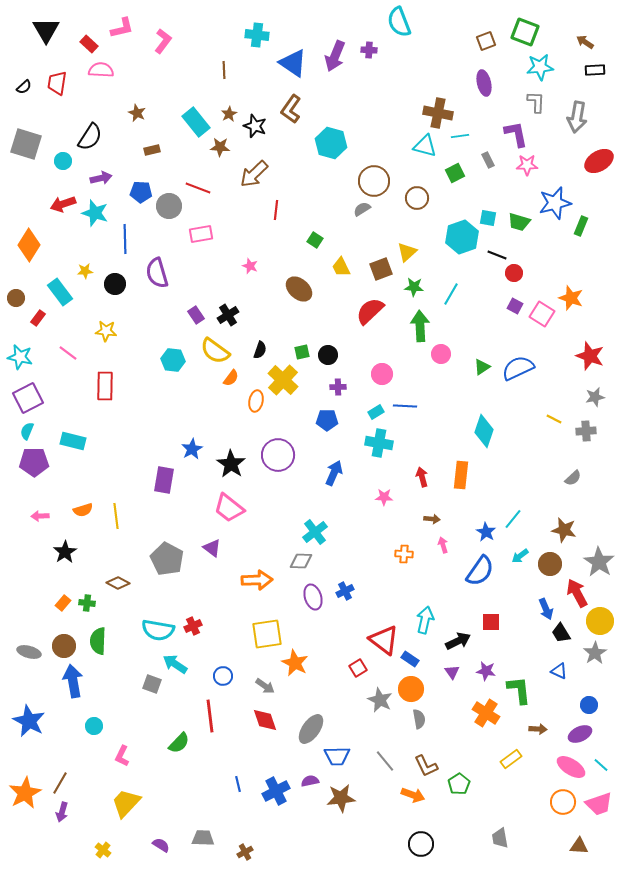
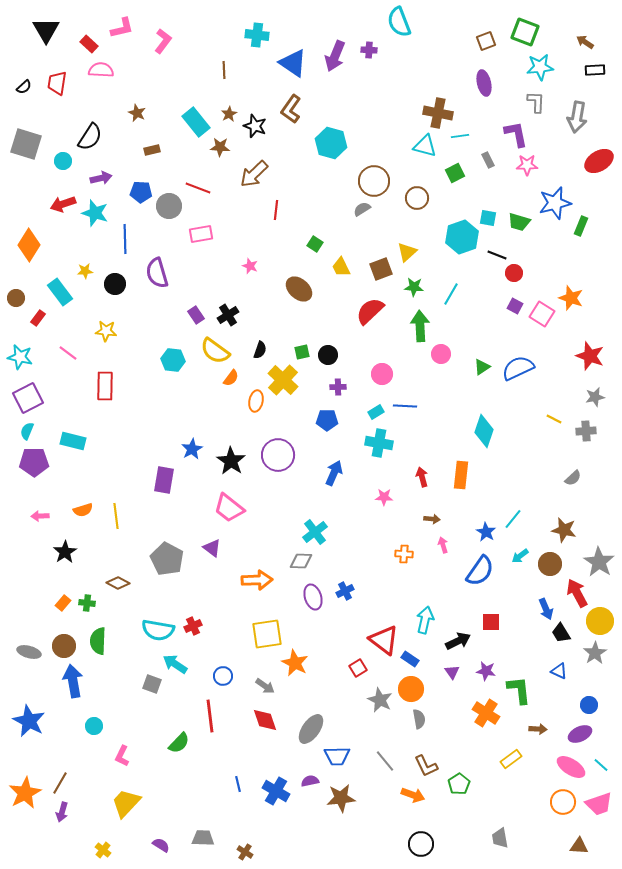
green square at (315, 240): moved 4 px down
black star at (231, 464): moved 3 px up
blue cross at (276, 791): rotated 32 degrees counterclockwise
brown cross at (245, 852): rotated 28 degrees counterclockwise
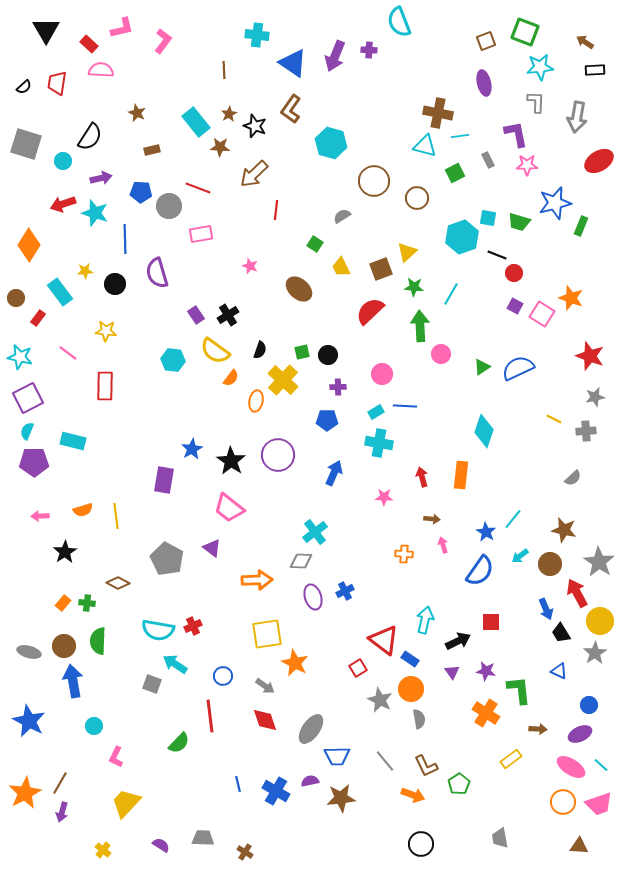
gray semicircle at (362, 209): moved 20 px left, 7 px down
pink L-shape at (122, 756): moved 6 px left, 1 px down
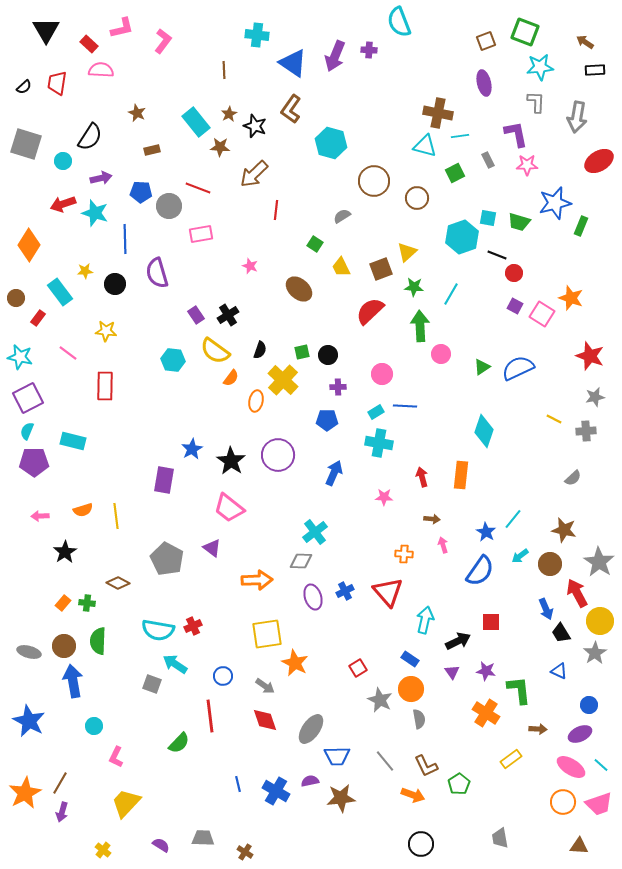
red triangle at (384, 640): moved 4 px right, 48 px up; rotated 12 degrees clockwise
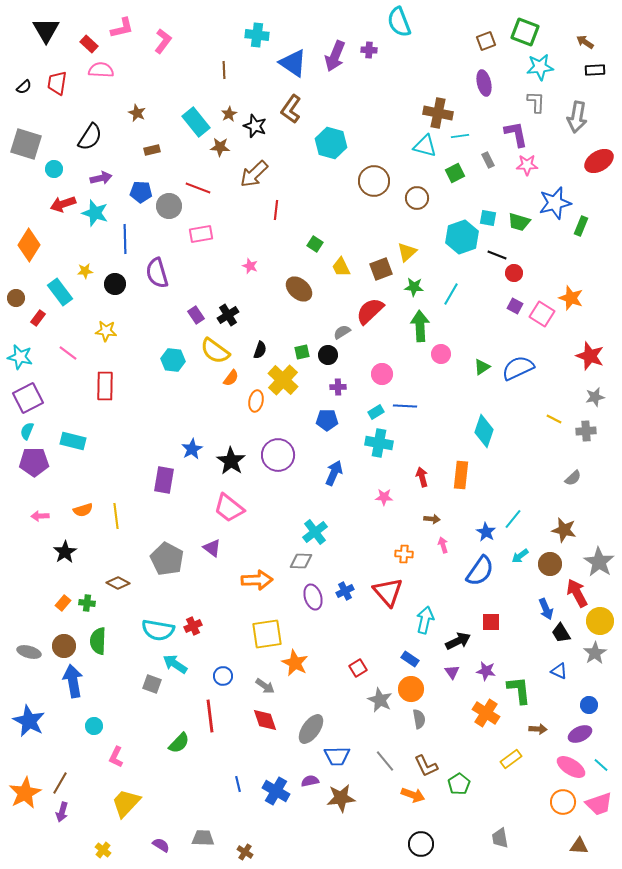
cyan circle at (63, 161): moved 9 px left, 8 px down
gray semicircle at (342, 216): moved 116 px down
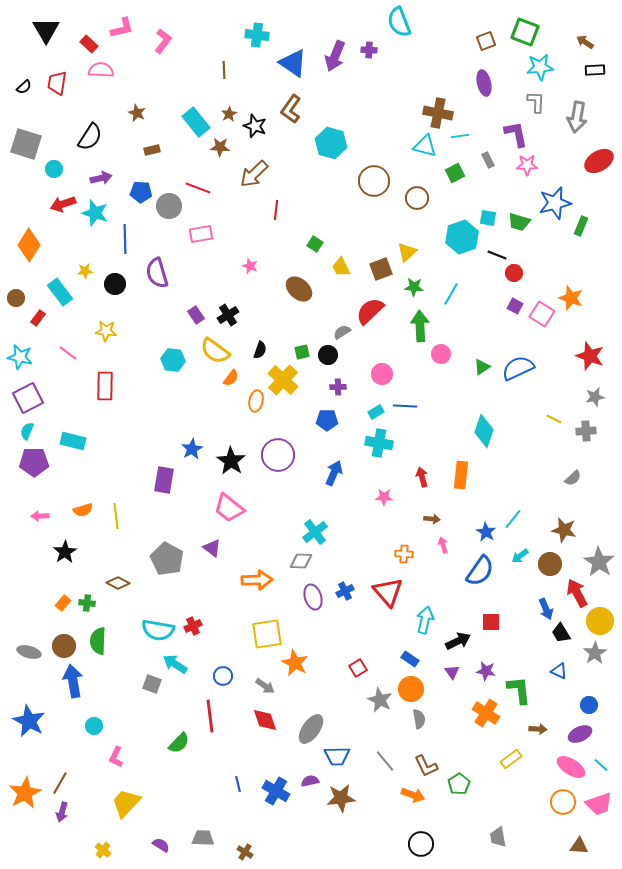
gray trapezoid at (500, 838): moved 2 px left, 1 px up
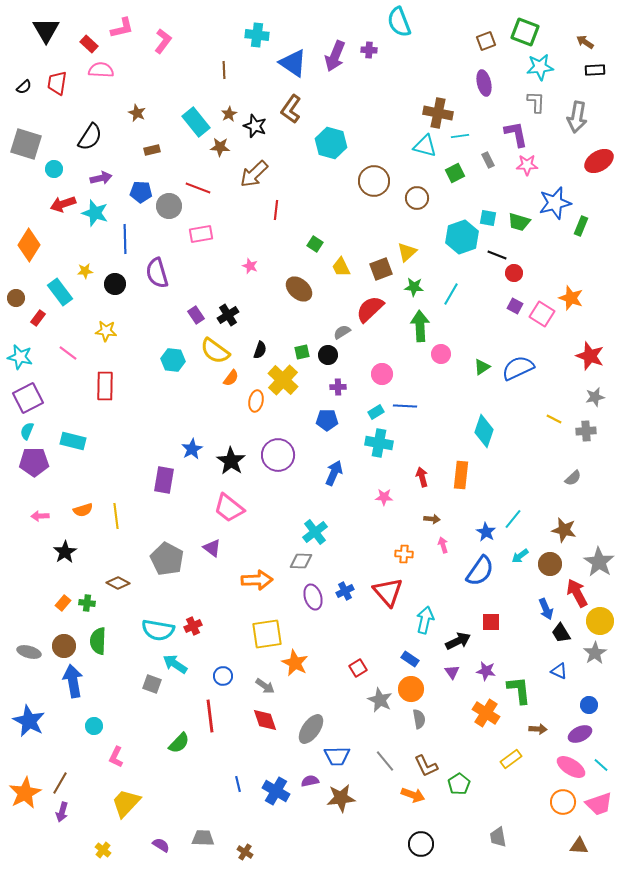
red semicircle at (370, 311): moved 2 px up
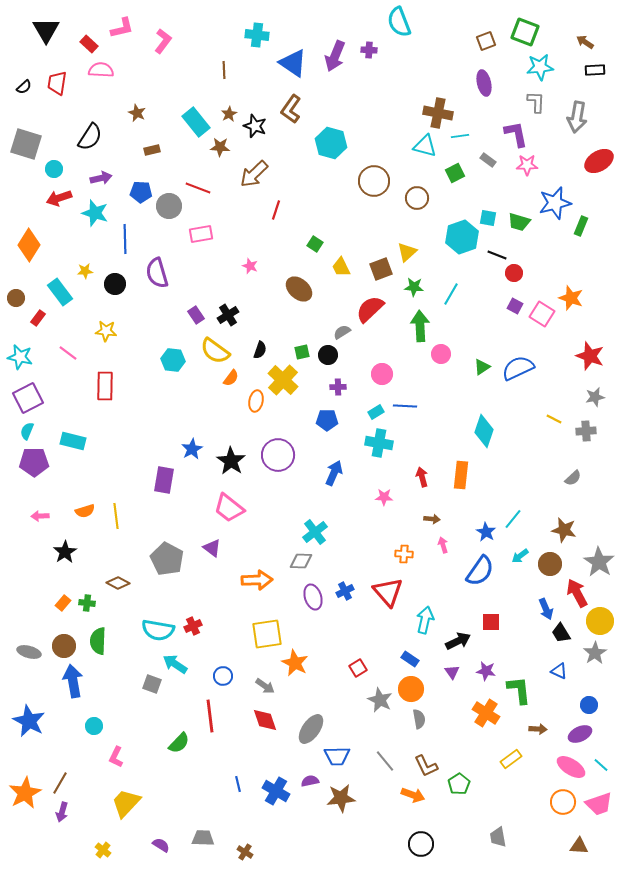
gray rectangle at (488, 160): rotated 28 degrees counterclockwise
red arrow at (63, 204): moved 4 px left, 6 px up
red line at (276, 210): rotated 12 degrees clockwise
orange semicircle at (83, 510): moved 2 px right, 1 px down
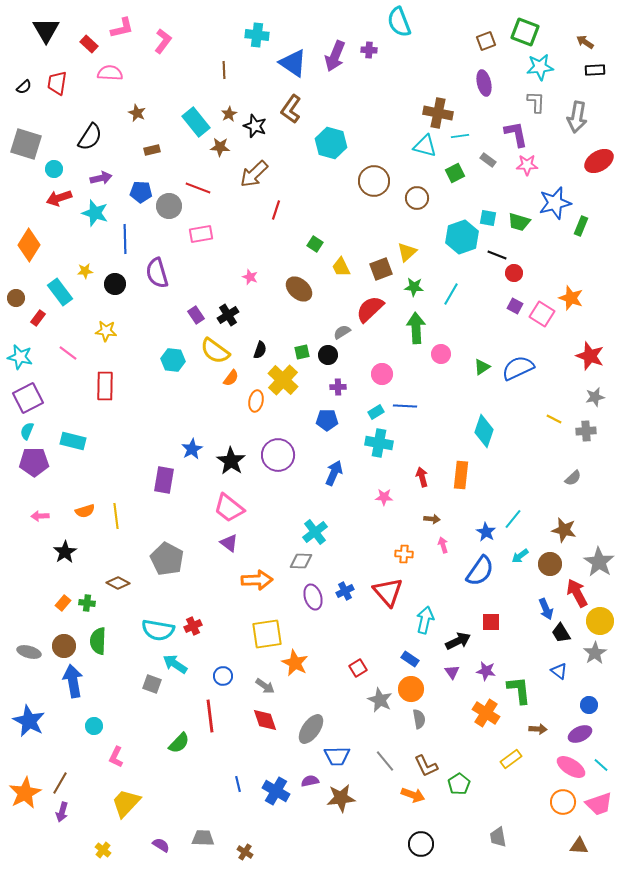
pink semicircle at (101, 70): moved 9 px right, 3 px down
pink star at (250, 266): moved 11 px down
green arrow at (420, 326): moved 4 px left, 2 px down
purple triangle at (212, 548): moved 17 px right, 5 px up
blue triangle at (559, 671): rotated 12 degrees clockwise
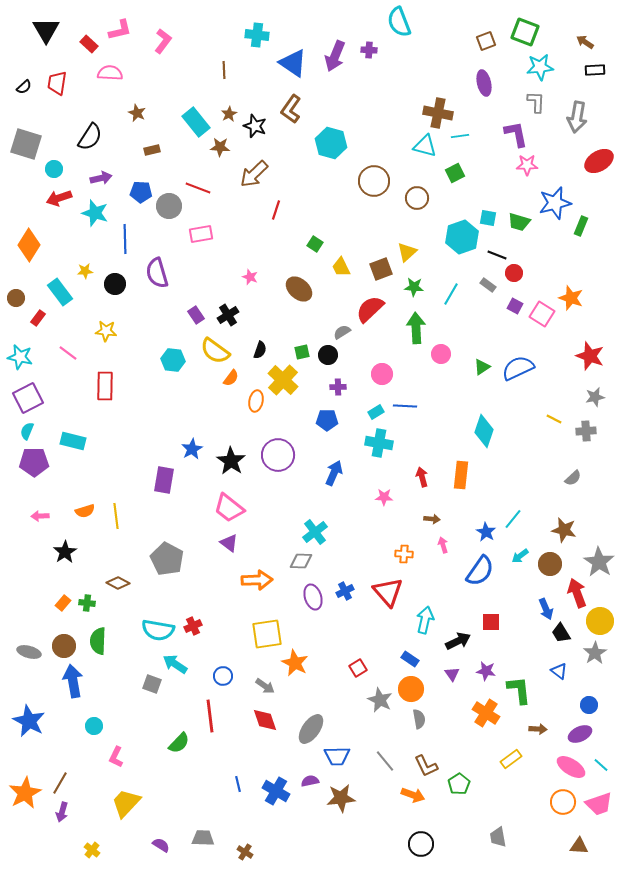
pink L-shape at (122, 28): moved 2 px left, 2 px down
gray rectangle at (488, 160): moved 125 px down
red arrow at (577, 593): rotated 8 degrees clockwise
purple triangle at (452, 672): moved 2 px down
yellow cross at (103, 850): moved 11 px left
